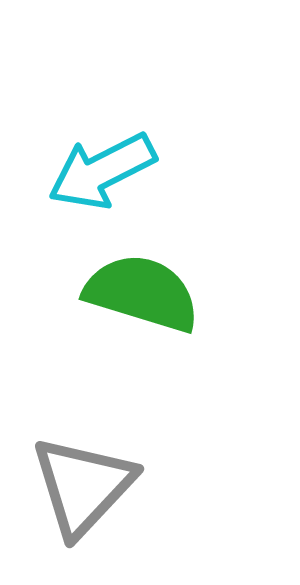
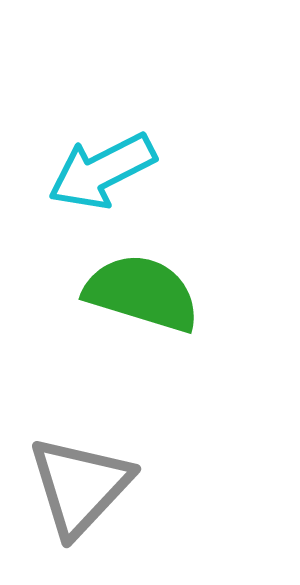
gray triangle: moved 3 px left
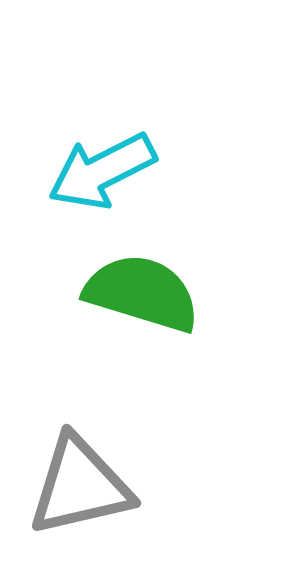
gray triangle: rotated 34 degrees clockwise
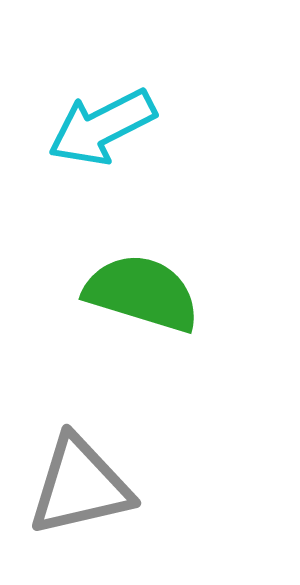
cyan arrow: moved 44 px up
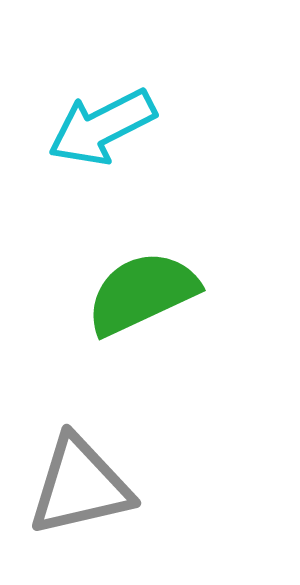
green semicircle: rotated 42 degrees counterclockwise
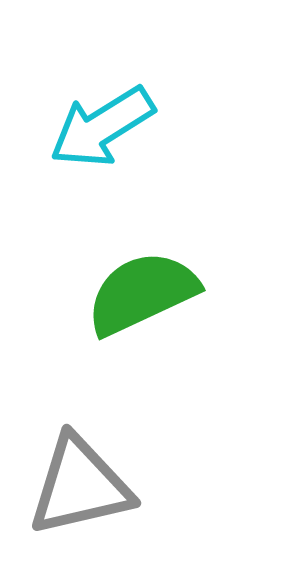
cyan arrow: rotated 5 degrees counterclockwise
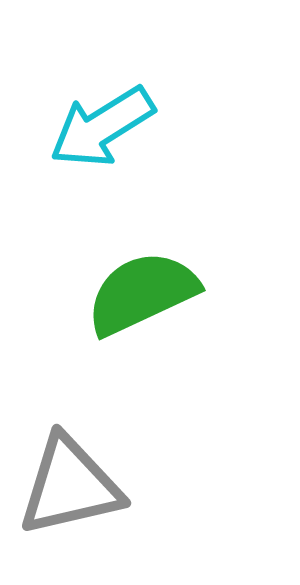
gray triangle: moved 10 px left
